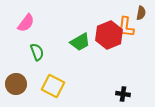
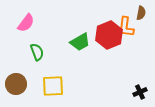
yellow square: rotated 30 degrees counterclockwise
black cross: moved 17 px right, 2 px up; rotated 32 degrees counterclockwise
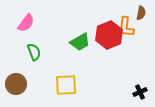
green semicircle: moved 3 px left
yellow square: moved 13 px right, 1 px up
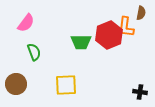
green trapezoid: moved 1 px right; rotated 30 degrees clockwise
black cross: rotated 32 degrees clockwise
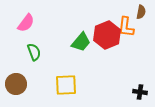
brown semicircle: moved 1 px up
red hexagon: moved 2 px left
green trapezoid: rotated 50 degrees counterclockwise
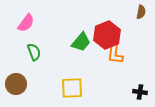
orange L-shape: moved 11 px left, 27 px down
yellow square: moved 6 px right, 3 px down
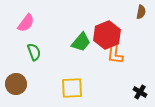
black cross: rotated 24 degrees clockwise
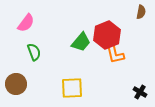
orange L-shape: rotated 20 degrees counterclockwise
